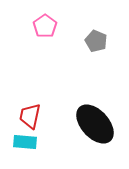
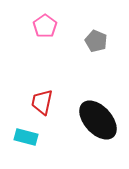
red trapezoid: moved 12 px right, 14 px up
black ellipse: moved 3 px right, 4 px up
cyan rectangle: moved 1 px right, 5 px up; rotated 10 degrees clockwise
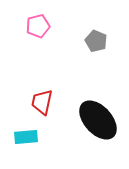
pink pentagon: moved 7 px left; rotated 20 degrees clockwise
cyan rectangle: rotated 20 degrees counterclockwise
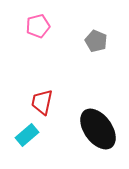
black ellipse: moved 9 px down; rotated 6 degrees clockwise
cyan rectangle: moved 1 px right, 2 px up; rotated 35 degrees counterclockwise
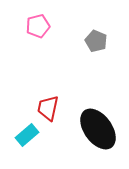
red trapezoid: moved 6 px right, 6 px down
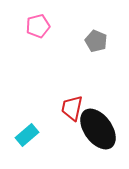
red trapezoid: moved 24 px right
